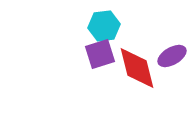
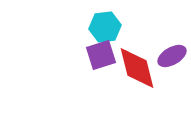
cyan hexagon: moved 1 px right, 1 px down
purple square: moved 1 px right, 1 px down
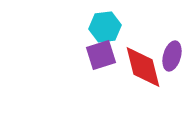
purple ellipse: rotated 44 degrees counterclockwise
red diamond: moved 6 px right, 1 px up
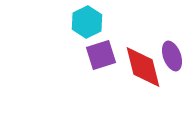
cyan hexagon: moved 18 px left, 5 px up; rotated 20 degrees counterclockwise
purple ellipse: rotated 36 degrees counterclockwise
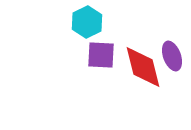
purple square: rotated 20 degrees clockwise
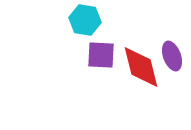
cyan hexagon: moved 2 px left, 2 px up; rotated 24 degrees counterclockwise
red diamond: moved 2 px left
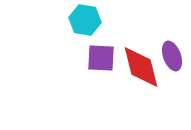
purple square: moved 3 px down
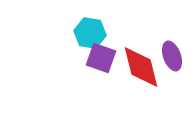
cyan hexagon: moved 5 px right, 13 px down
purple square: rotated 16 degrees clockwise
